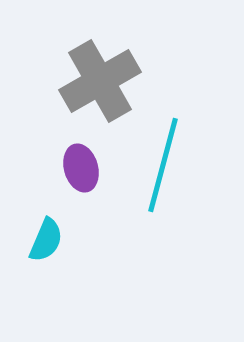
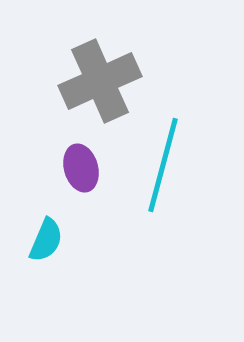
gray cross: rotated 6 degrees clockwise
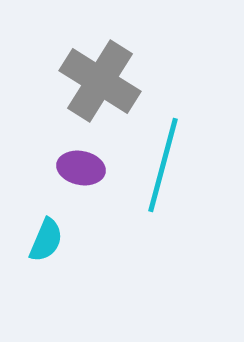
gray cross: rotated 34 degrees counterclockwise
purple ellipse: rotated 63 degrees counterclockwise
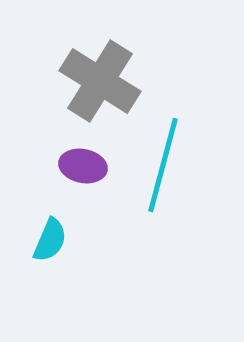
purple ellipse: moved 2 px right, 2 px up
cyan semicircle: moved 4 px right
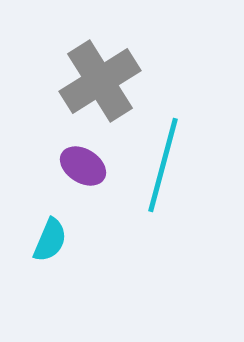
gray cross: rotated 26 degrees clockwise
purple ellipse: rotated 21 degrees clockwise
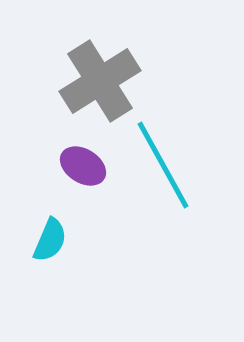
cyan line: rotated 44 degrees counterclockwise
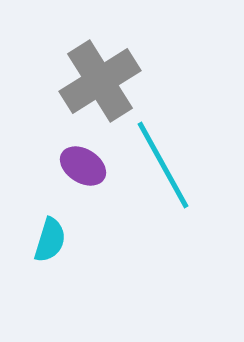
cyan semicircle: rotated 6 degrees counterclockwise
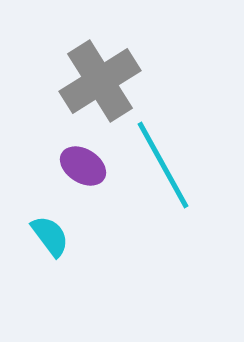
cyan semicircle: moved 4 px up; rotated 54 degrees counterclockwise
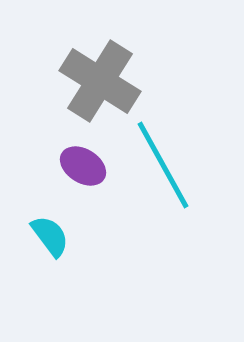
gray cross: rotated 26 degrees counterclockwise
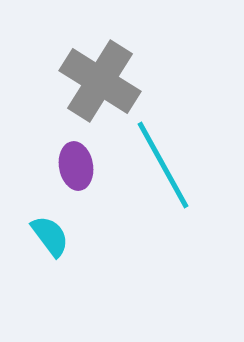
purple ellipse: moved 7 px left; rotated 48 degrees clockwise
